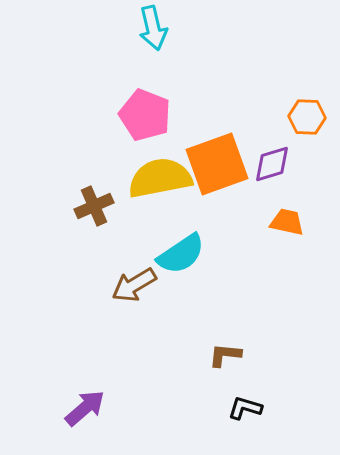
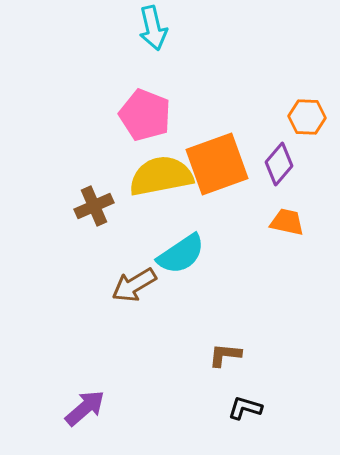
purple diamond: moved 7 px right; rotated 33 degrees counterclockwise
yellow semicircle: moved 1 px right, 2 px up
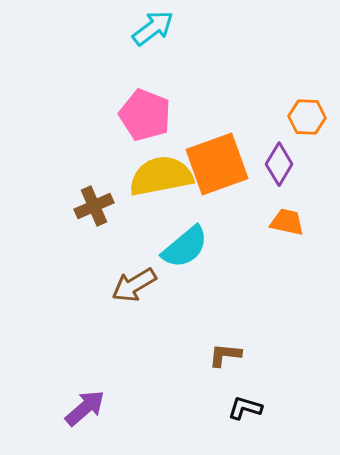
cyan arrow: rotated 114 degrees counterclockwise
purple diamond: rotated 9 degrees counterclockwise
cyan semicircle: moved 4 px right, 7 px up; rotated 6 degrees counterclockwise
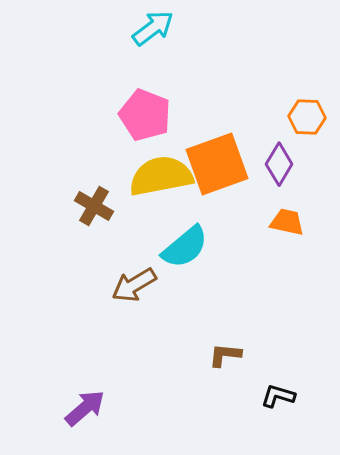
brown cross: rotated 36 degrees counterclockwise
black L-shape: moved 33 px right, 12 px up
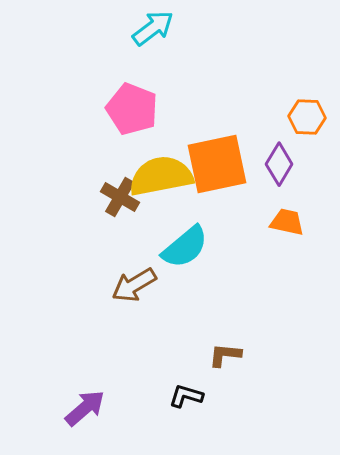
pink pentagon: moved 13 px left, 6 px up
orange square: rotated 8 degrees clockwise
brown cross: moved 26 px right, 9 px up
black L-shape: moved 92 px left
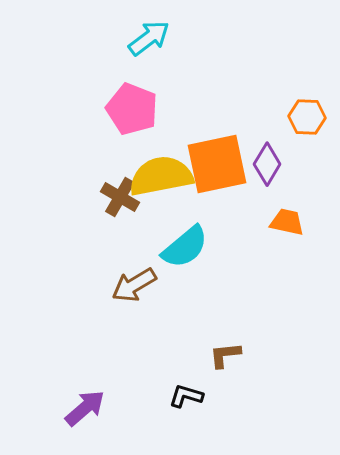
cyan arrow: moved 4 px left, 10 px down
purple diamond: moved 12 px left
brown L-shape: rotated 12 degrees counterclockwise
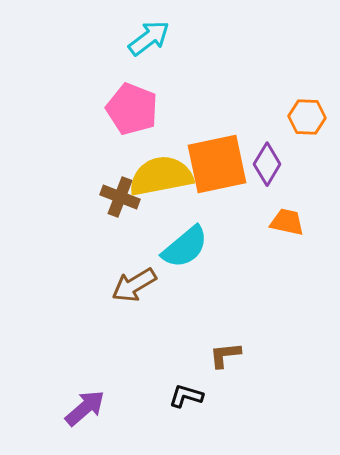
brown cross: rotated 9 degrees counterclockwise
